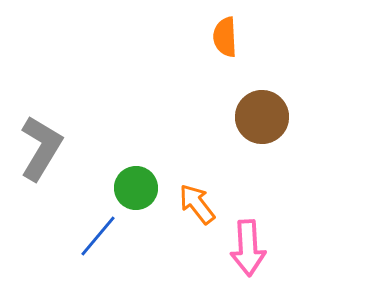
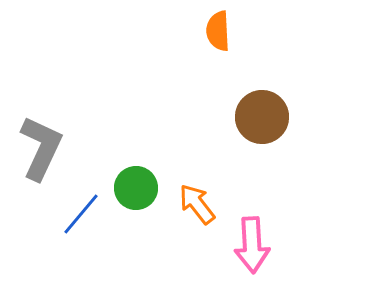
orange semicircle: moved 7 px left, 6 px up
gray L-shape: rotated 6 degrees counterclockwise
blue line: moved 17 px left, 22 px up
pink arrow: moved 4 px right, 3 px up
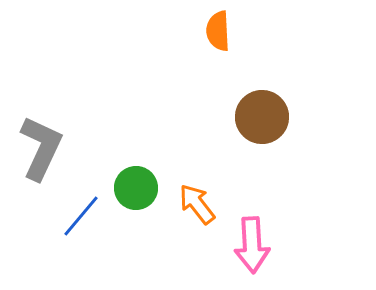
blue line: moved 2 px down
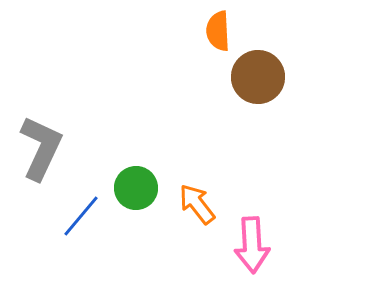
brown circle: moved 4 px left, 40 px up
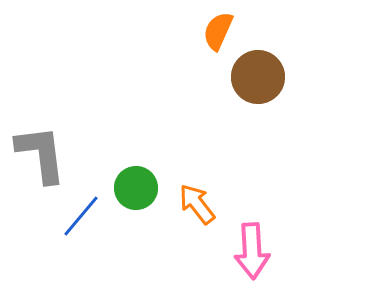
orange semicircle: rotated 27 degrees clockwise
gray L-shape: moved 6 px down; rotated 32 degrees counterclockwise
pink arrow: moved 6 px down
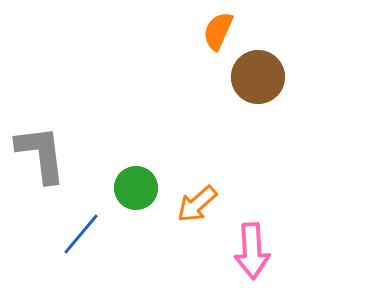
orange arrow: rotated 93 degrees counterclockwise
blue line: moved 18 px down
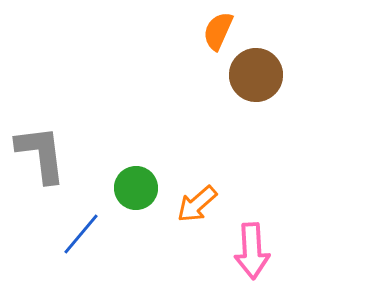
brown circle: moved 2 px left, 2 px up
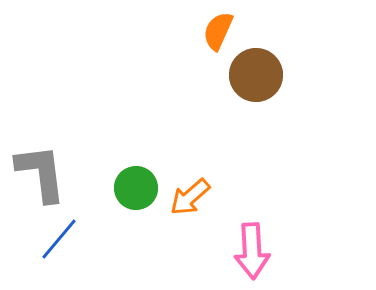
gray L-shape: moved 19 px down
orange arrow: moved 7 px left, 7 px up
blue line: moved 22 px left, 5 px down
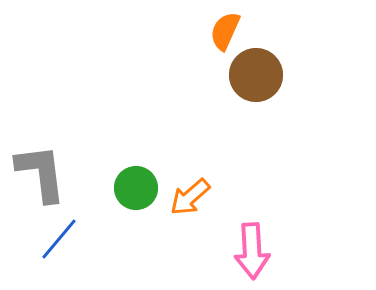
orange semicircle: moved 7 px right
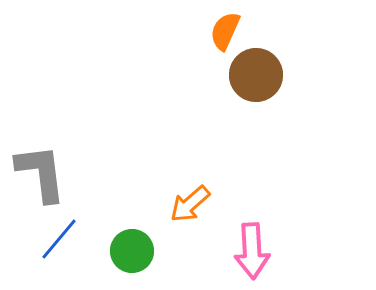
green circle: moved 4 px left, 63 px down
orange arrow: moved 7 px down
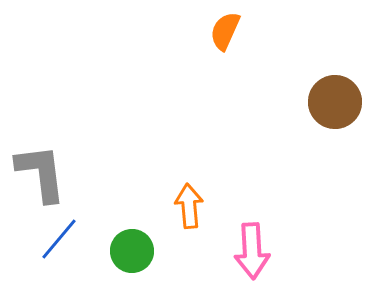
brown circle: moved 79 px right, 27 px down
orange arrow: moved 1 px left, 2 px down; rotated 126 degrees clockwise
